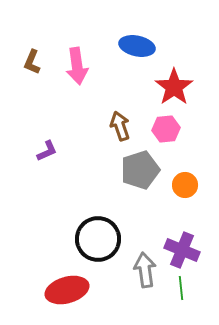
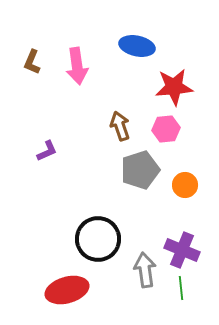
red star: rotated 30 degrees clockwise
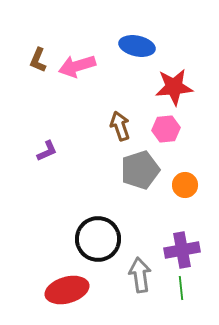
brown L-shape: moved 6 px right, 2 px up
pink arrow: rotated 81 degrees clockwise
purple cross: rotated 32 degrees counterclockwise
gray arrow: moved 5 px left, 5 px down
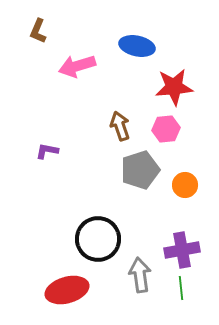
brown L-shape: moved 29 px up
purple L-shape: rotated 145 degrees counterclockwise
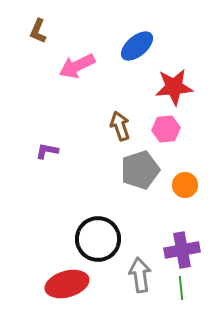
blue ellipse: rotated 52 degrees counterclockwise
pink arrow: rotated 9 degrees counterclockwise
red ellipse: moved 6 px up
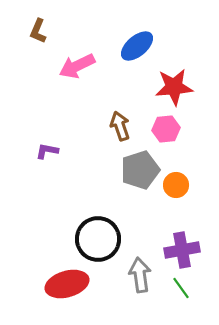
orange circle: moved 9 px left
green line: rotated 30 degrees counterclockwise
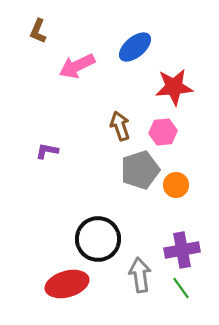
blue ellipse: moved 2 px left, 1 px down
pink hexagon: moved 3 px left, 3 px down
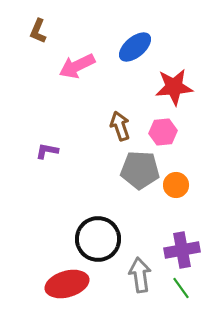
gray pentagon: rotated 21 degrees clockwise
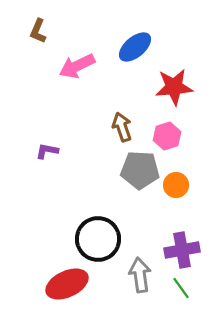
brown arrow: moved 2 px right, 1 px down
pink hexagon: moved 4 px right, 4 px down; rotated 12 degrees counterclockwise
red ellipse: rotated 9 degrees counterclockwise
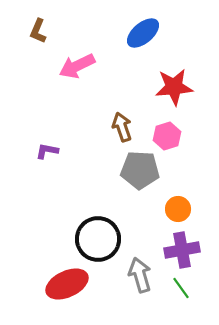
blue ellipse: moved 8 px right, 14 px up
orange circle: moved 2 px right, 24 px down
gray arrow: rotated 8 degrees counterclockwise
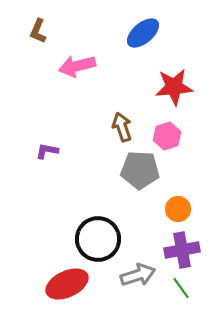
pink arrow: rotated 12 degrees clockwise
gray arrow: moved 2 px left; rotated 88 degrees clockwise
